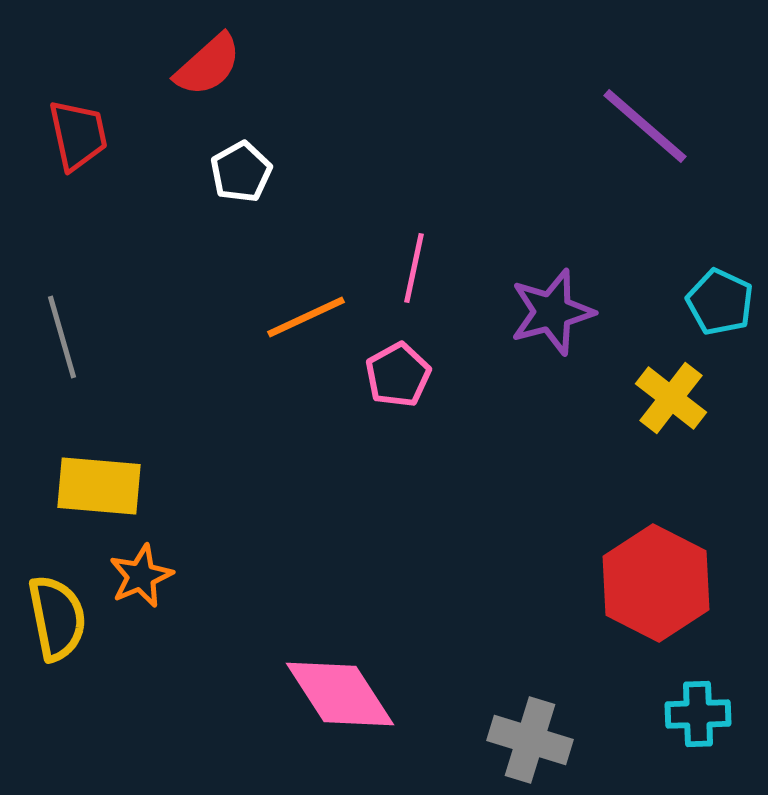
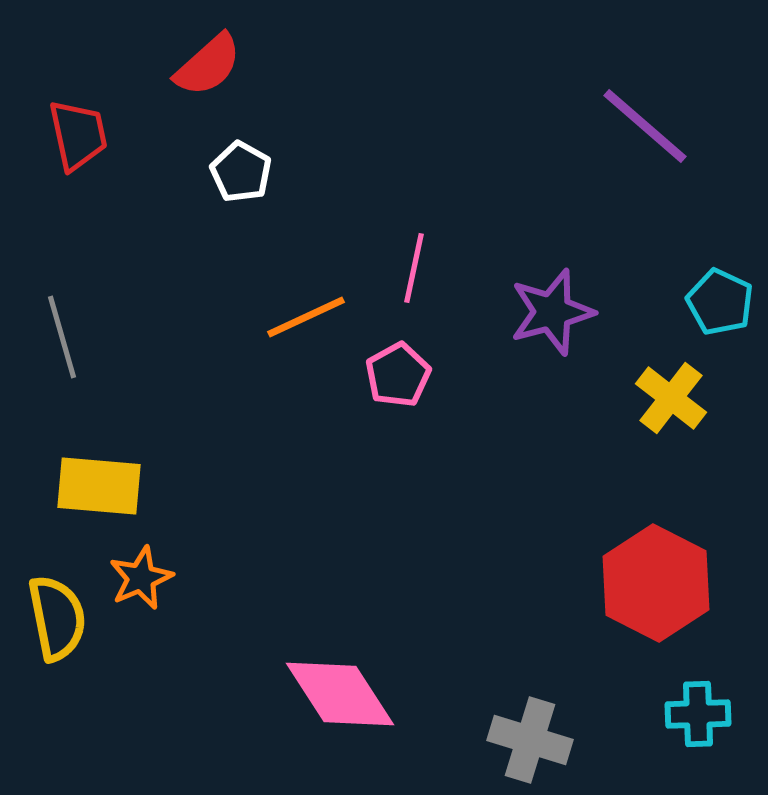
white pentagon: rotated 14 degrees counterclockwise
orange star: moved 2 px down
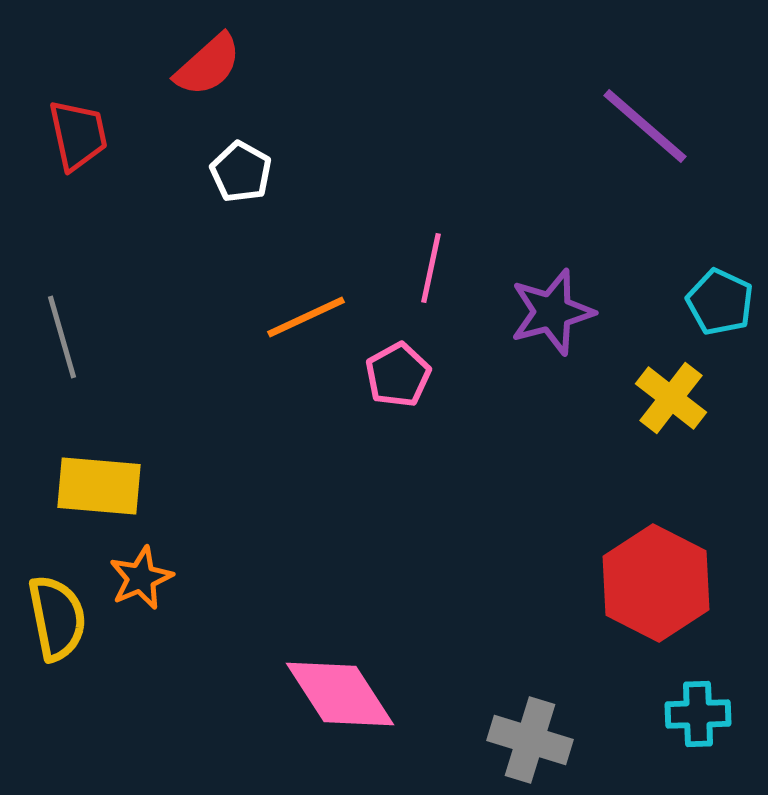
pink line: moved 17 px right
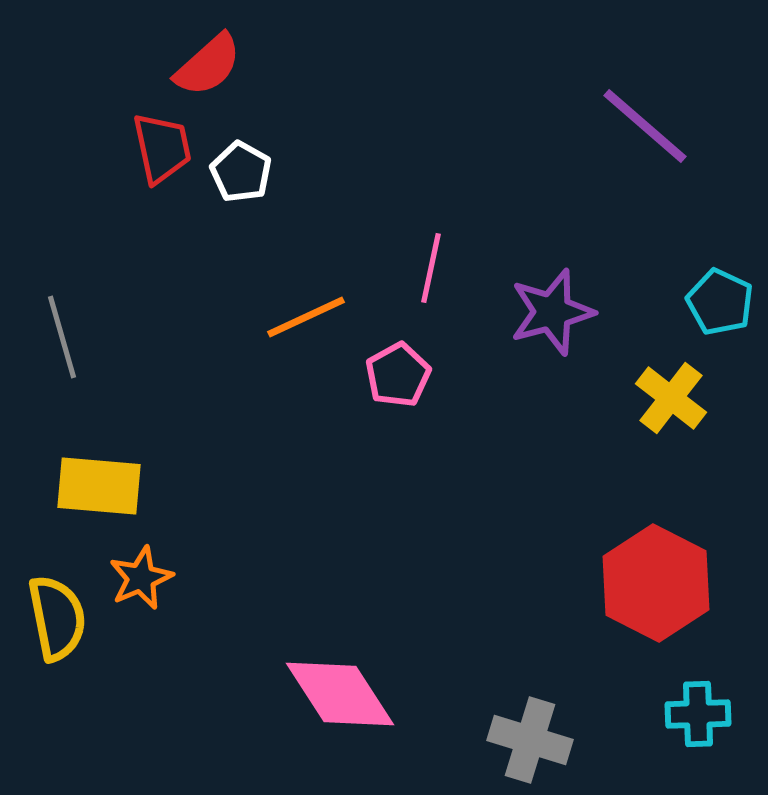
red trapezoid: moved 84 px right, 13 px down
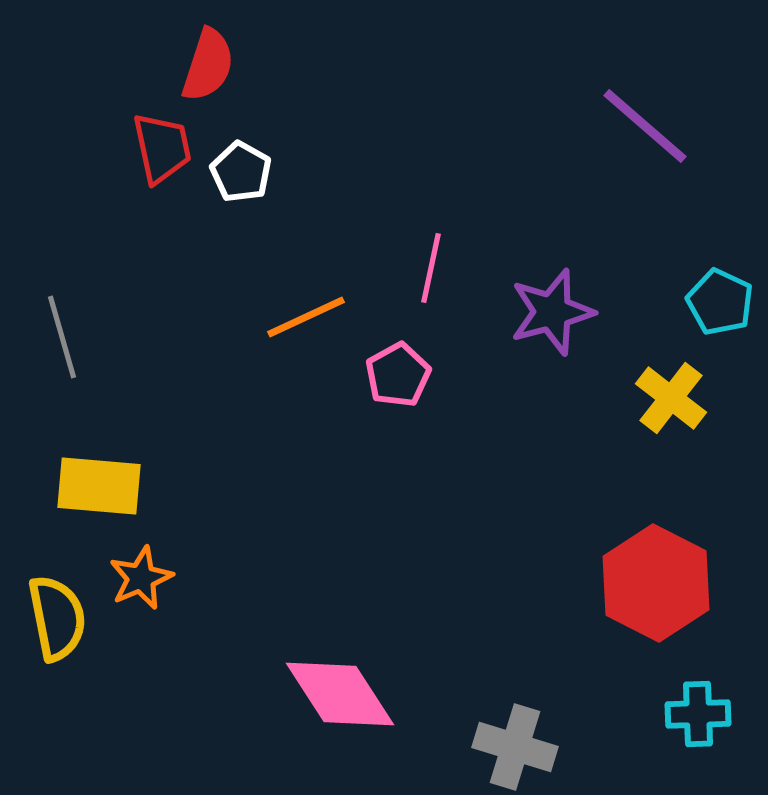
red semicircle: rotated 30 degrees counterclockwise
gray cross: moved 15 px left, 7 px down
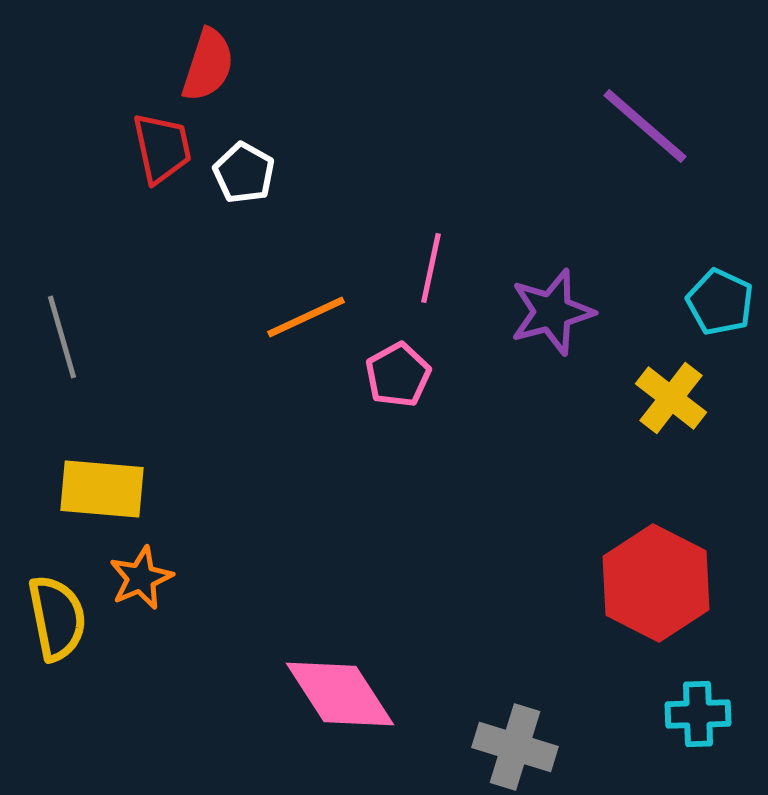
white pentagon: moved 3 px right, 1 px down
yellow rectangle: moved 3 px right, 3 px down
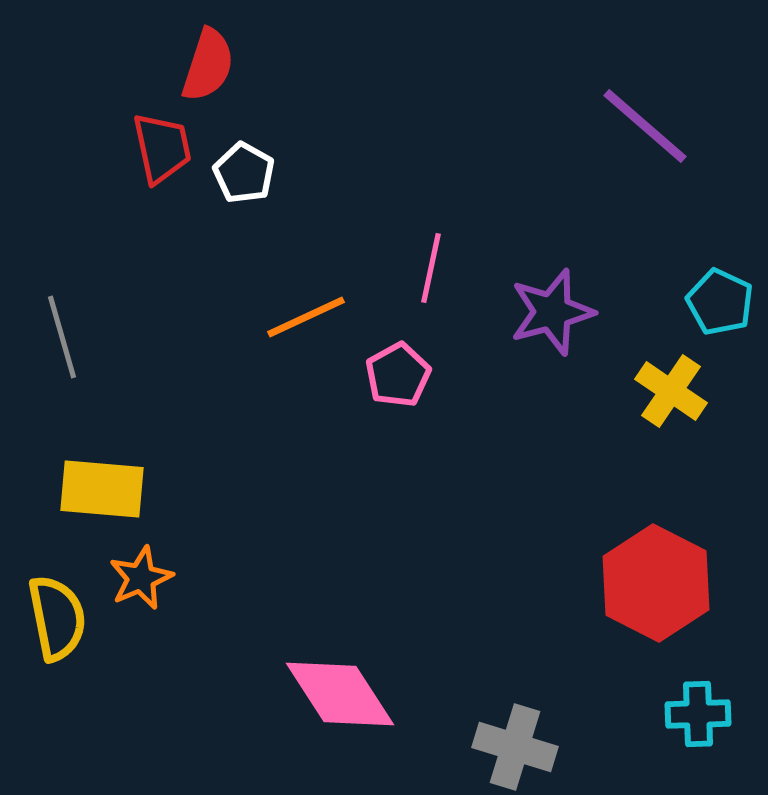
yellow cross: moved 7 px up; rotated 4 degrees counterclockwise
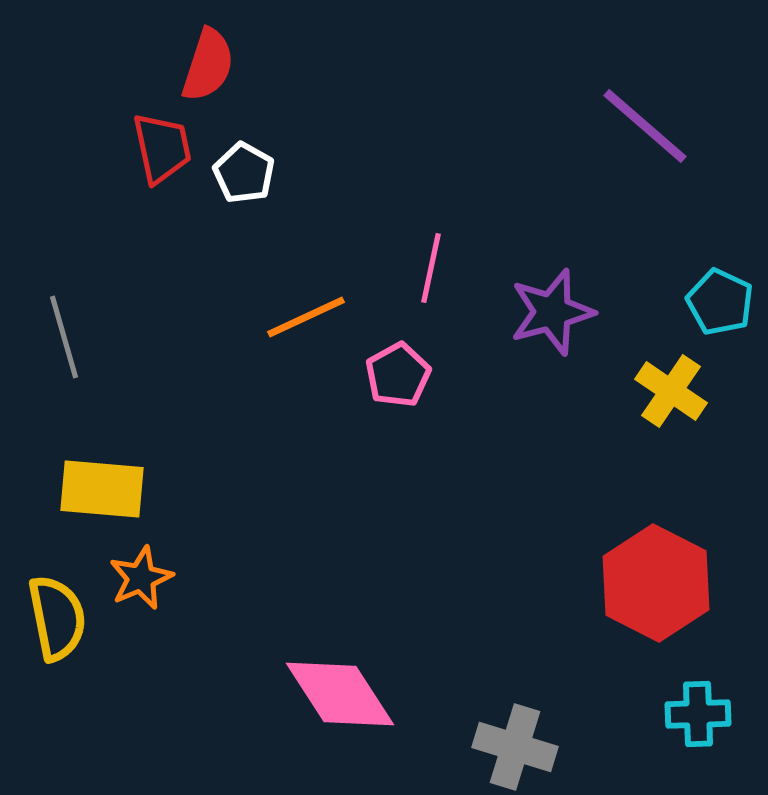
gray line: moved 2 px right
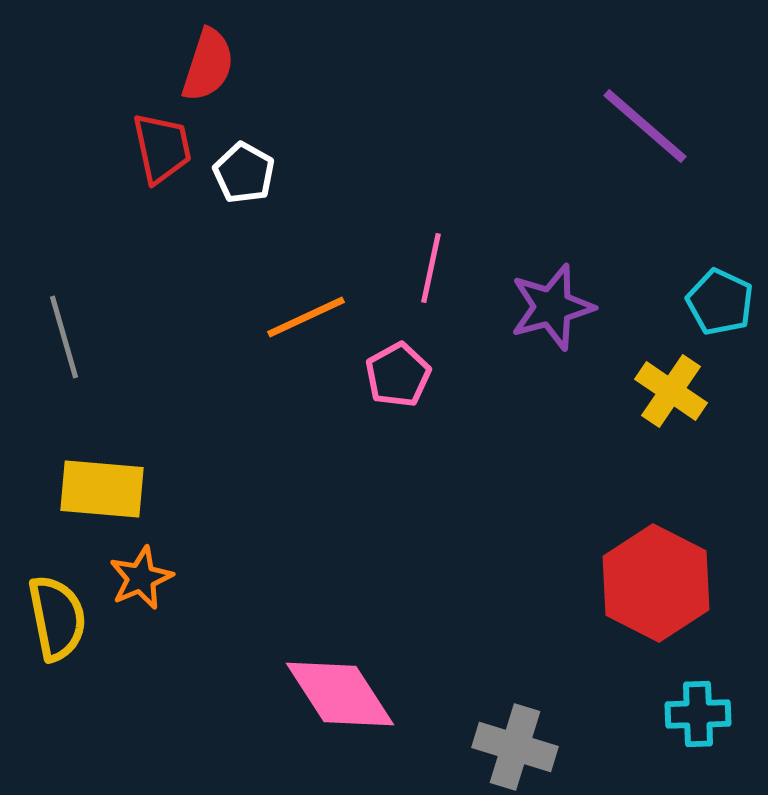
purple star: moved 5 px up
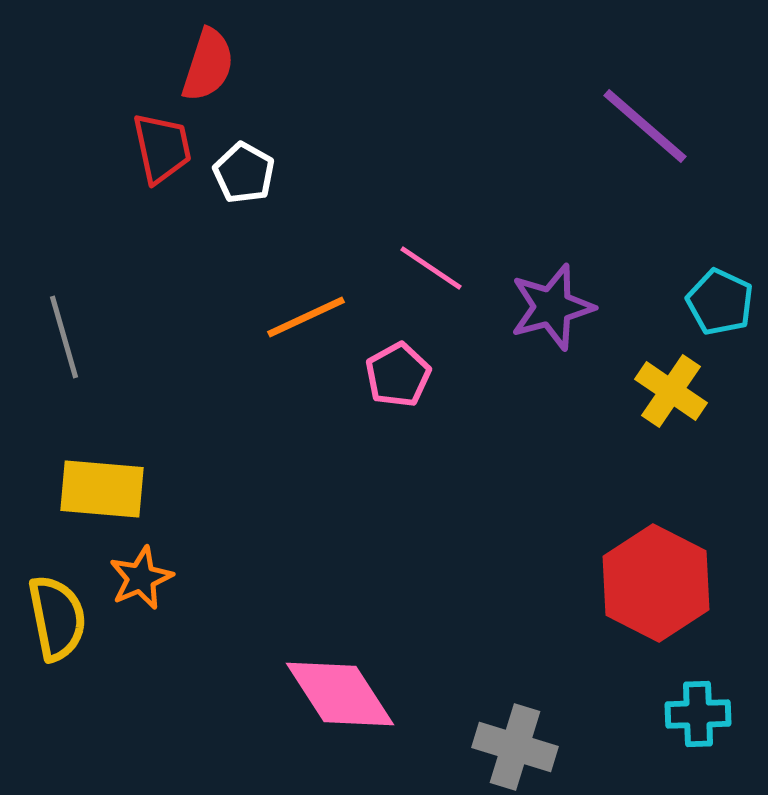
pink line: rotated 68 degrees counterclockwise
